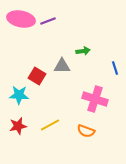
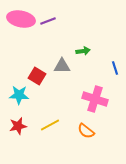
orange semicircle: rotated 18 degrees clockwise
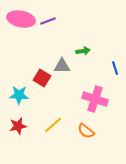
red square: moved 5 px right, 2 px down
yellow line: moved 3 px right; rotated 12 degrees counterclockwise
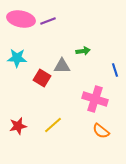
blue line: moved 2 px down
cyan star: moved 2 px left, 37 px up
orange semicircle: moved 15 px right
